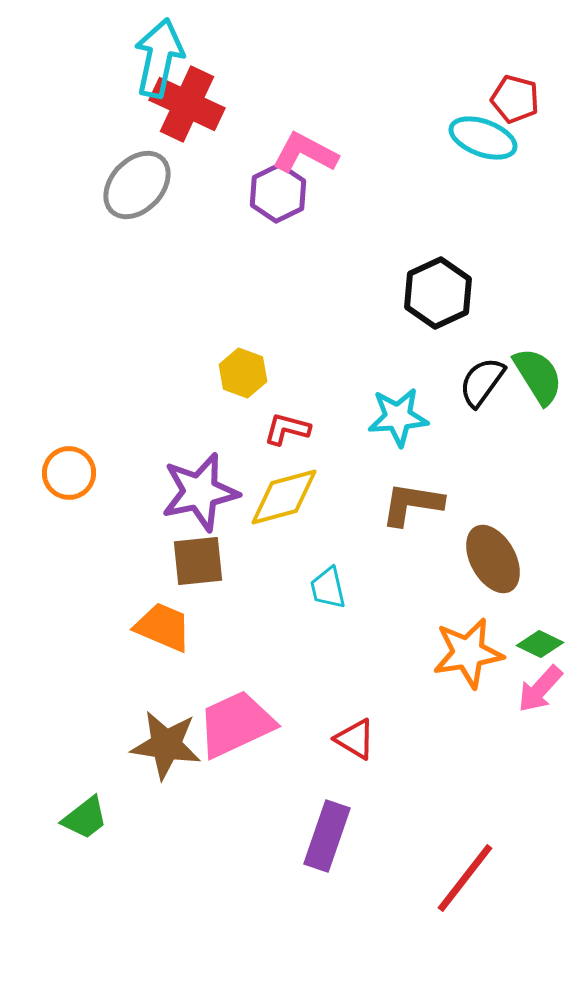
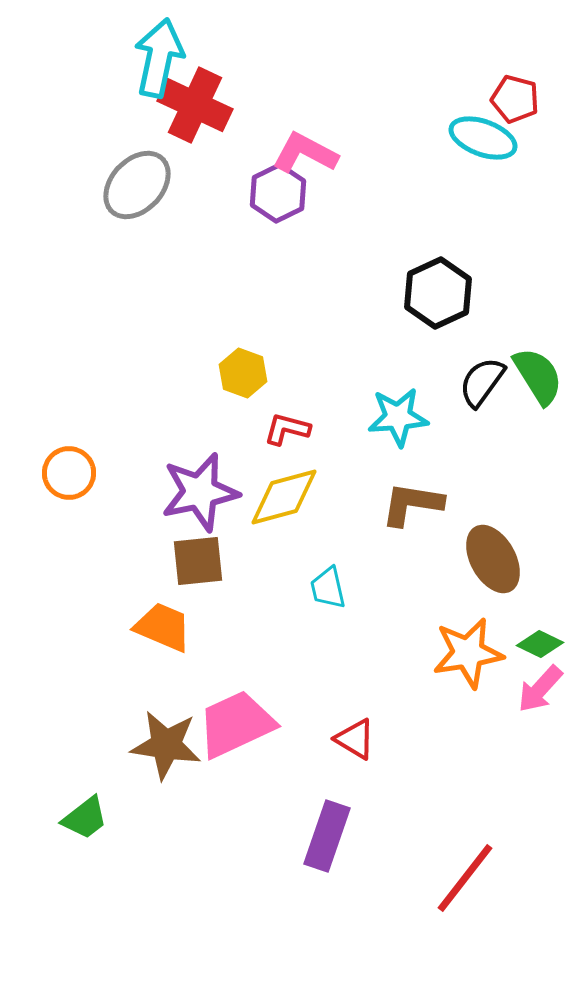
red cross: moved 8 px right, 1 px down
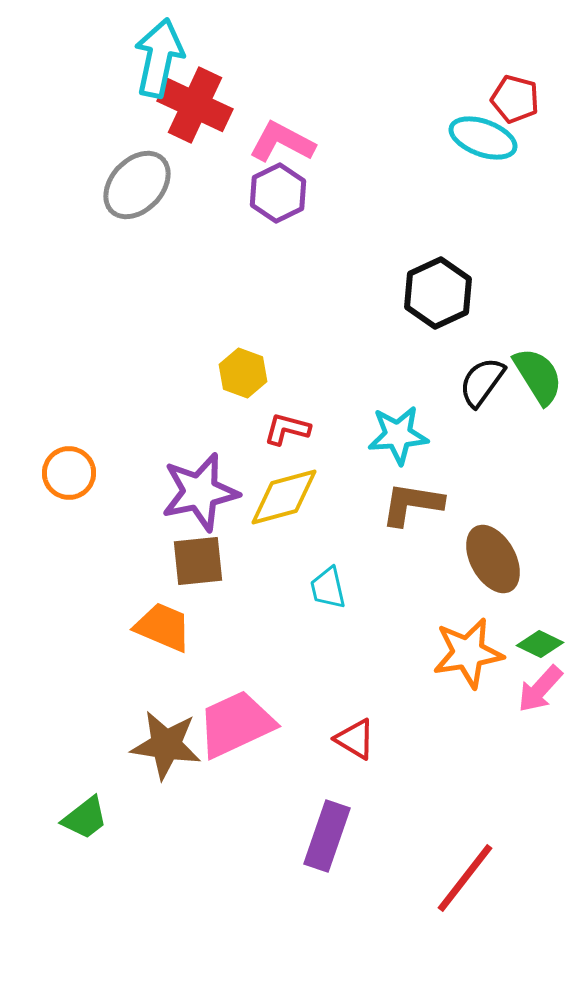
pink L-shape: moved 23 px left, 11 px up
cyan star: moved 18 px down
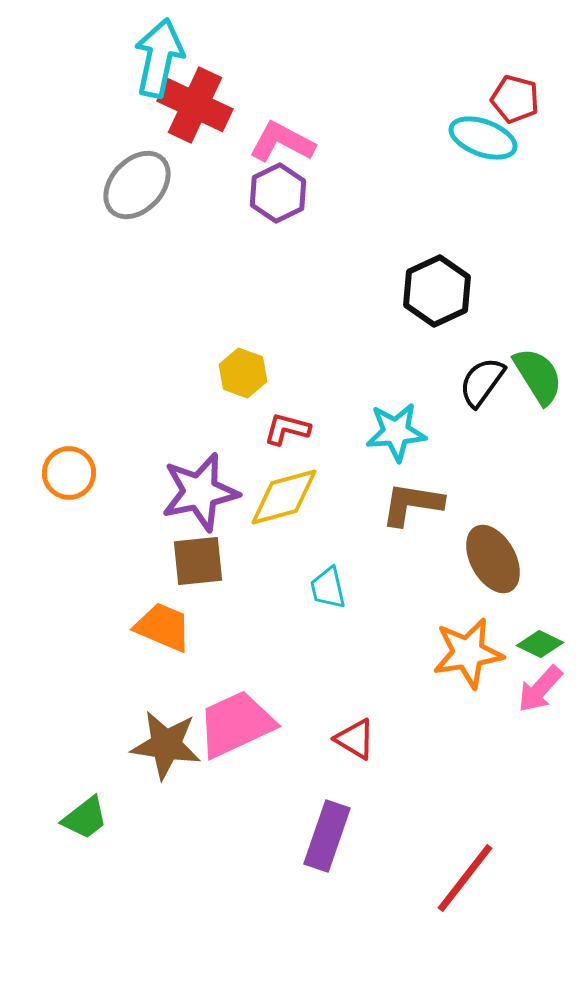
black hexagon: moved 1 px left, 2 px up
cyan star: moved 2 px left, 3 px up
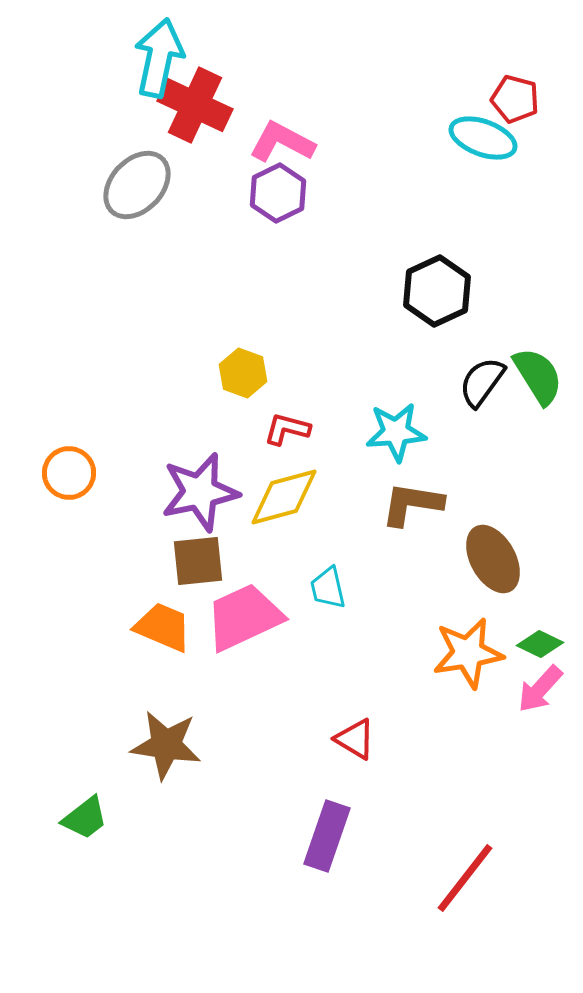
pink trapezoid: moved 8 px right, 107 px up
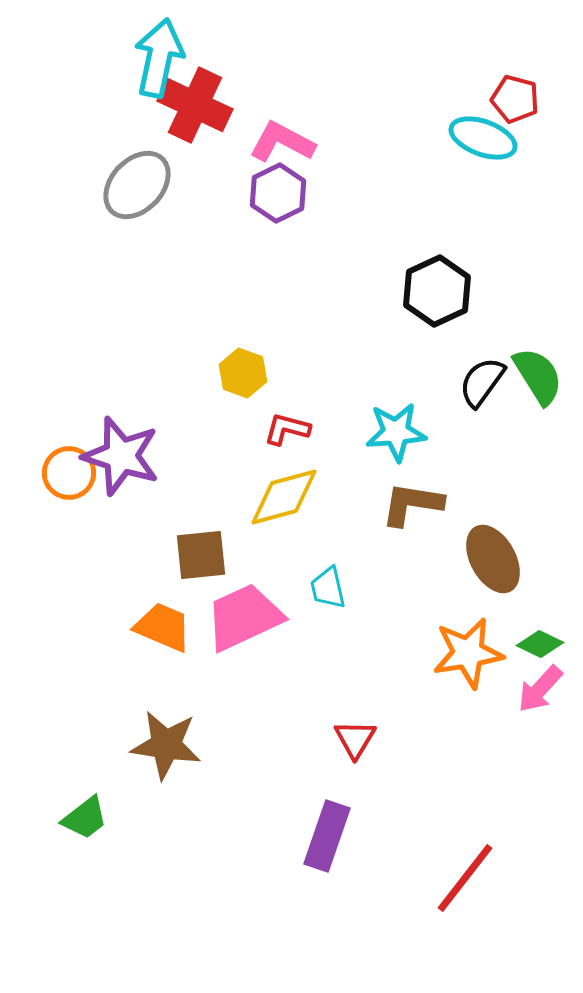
purple star: moved 79 px left, 36 px up; rotated 30 degrees clockwise
brown square: moved 3 px right, 6 px up
red triangle: rotated 30 degrees clockwise
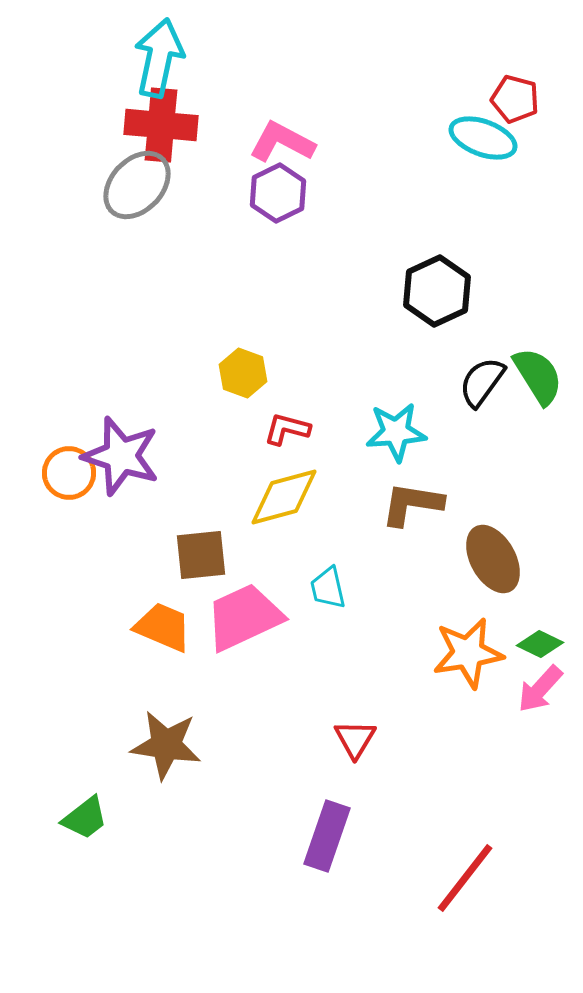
red cross: moved 34 px left, 20 px down; rotated 20 degrees counterclockwise
